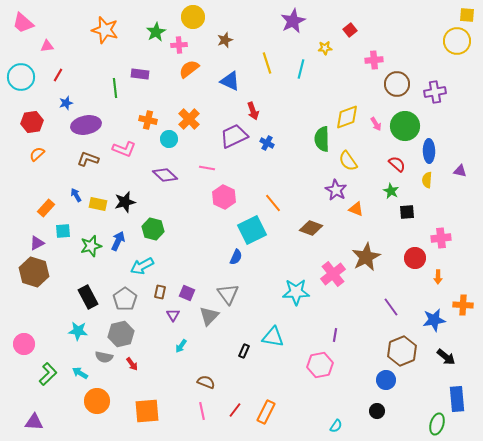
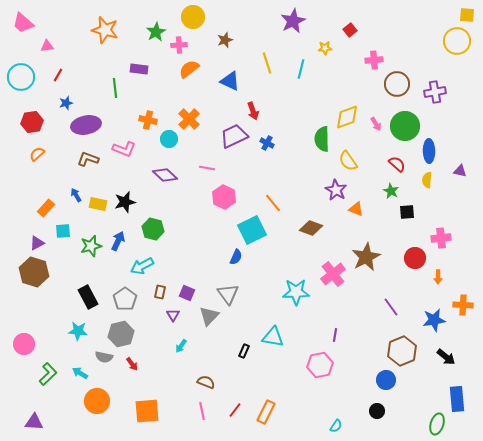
purple rectangle at (140, 74): moved 1 px left, 5 px up
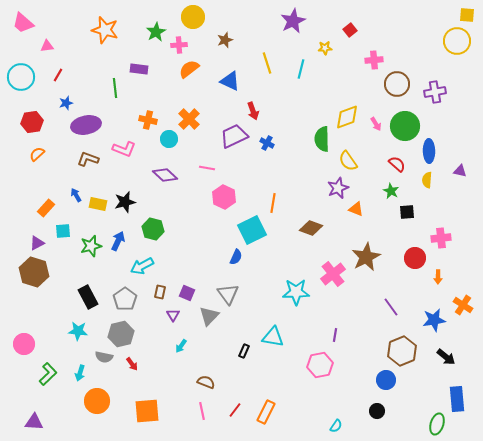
purple star at (336, 190): moved 2 px right, 2 px up; rotated 20 degrees clockwise
orange line at (273, 203): rotated 48 degrees clockwise
orange cross at (463, 305): rotated 30 degrees clockwise
cyan arrow at (80, 373): rotated 105 degrees counterclockwise
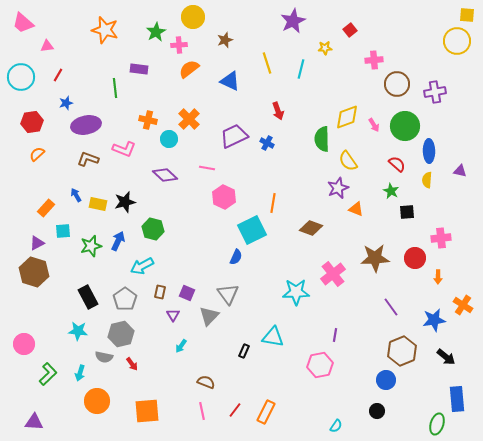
red arrow at (253, 111): moved 25 px right
pink arrow at (376, 124): moved 2 px left, 1 px down
brown star at (366, 257): moved 9 px right, 1 px down; rotated 24 degrees clockwise
